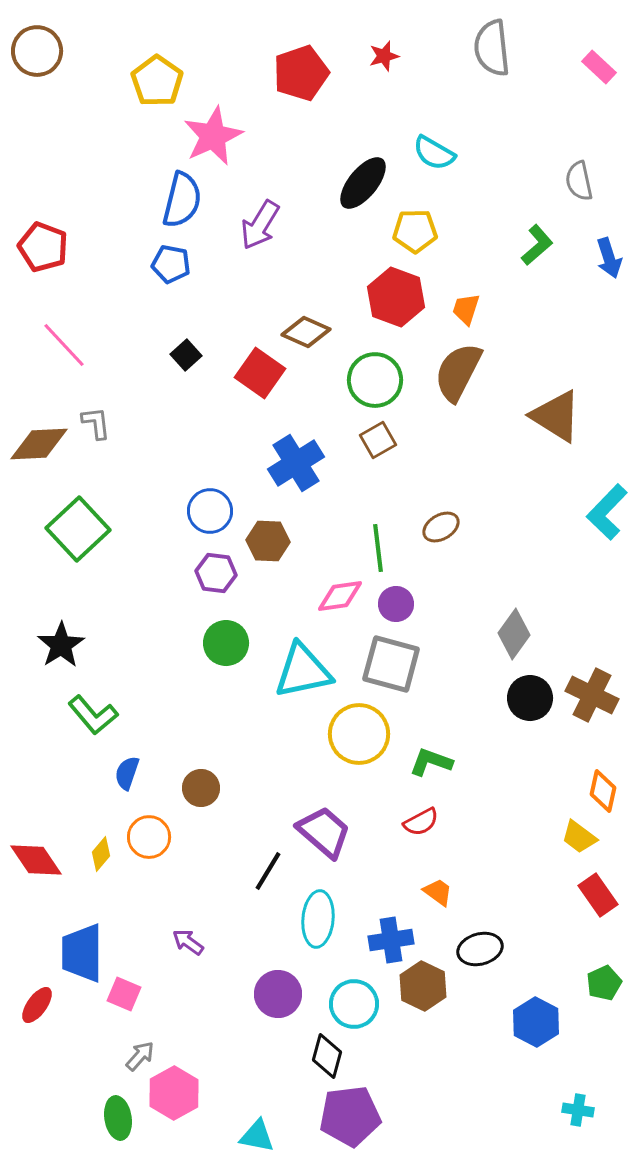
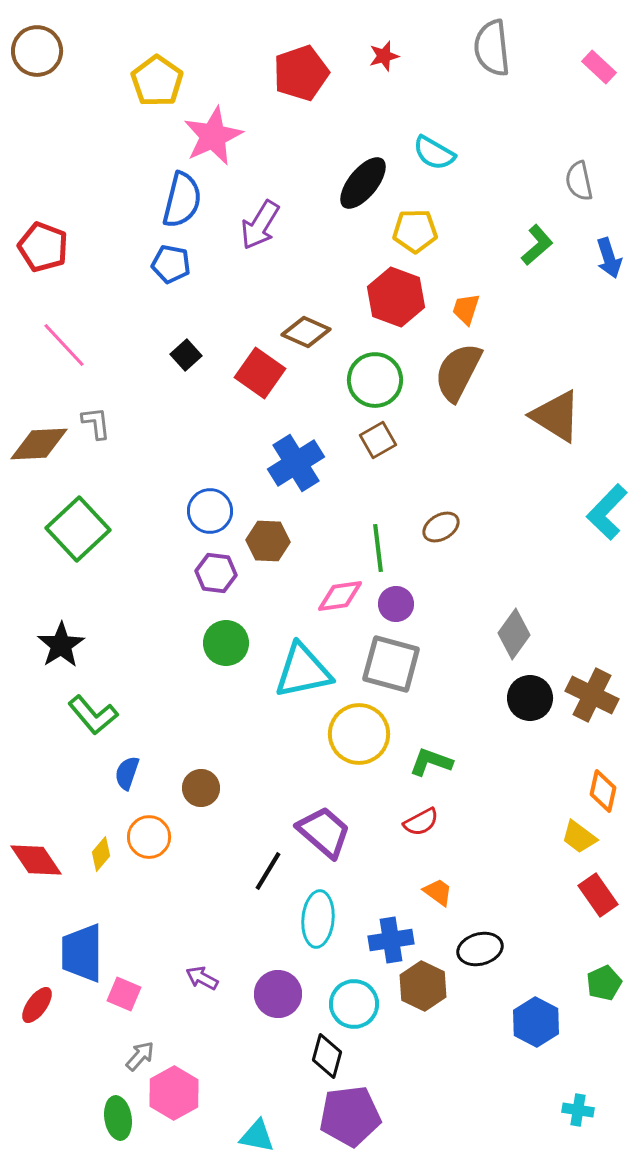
purple arrow at (188, 942): moved 14 px right, 36 px down; rotated 8 degrees counterclockwise
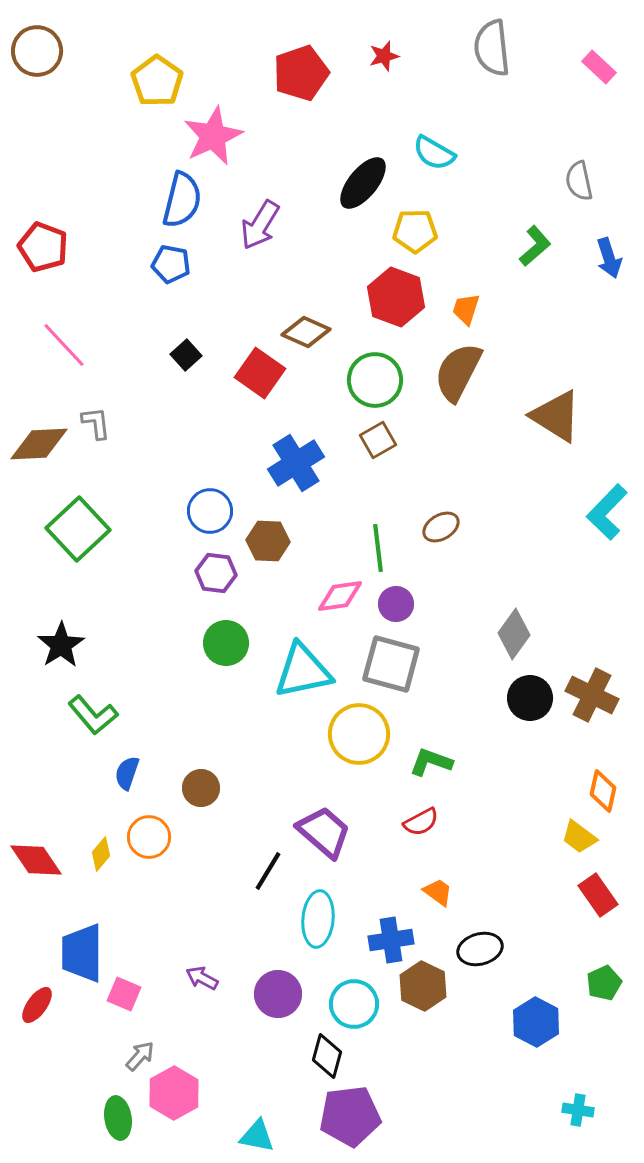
green L-shape at (537, 245): moved 2 px left, 1 px down
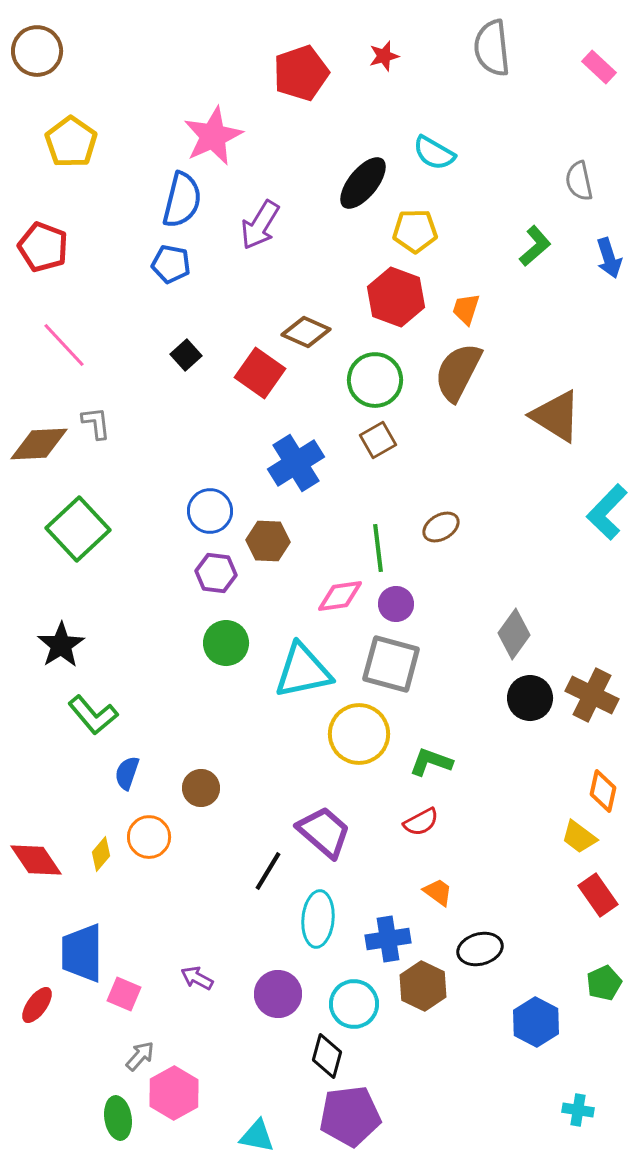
yellow pentagon at (157, 81): moved 86 px left, 61 px down
blue cross at (391, 940): moved 3 px left, 1 px up
purple arrow at (202, 978): moved 5 px left
